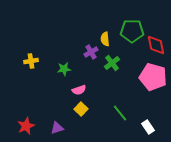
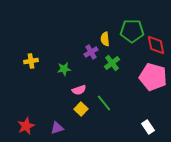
green line: moved 16 px left, 10 px up
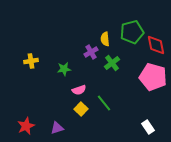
green pentagon: moved 1 px down; rotated 15 degrees counterclockwise
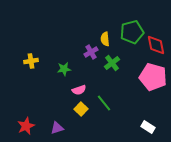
white rectangle: rotated 24 degrees counterclockwise
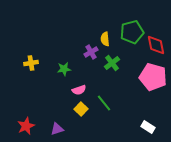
yellow cross: moved 2 px down
purple triangle: moved 1 px down
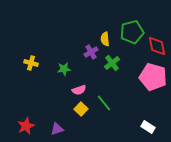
red diamond: moved 1 px right, 1 px down
yellow cross: rotated 24 degrees clockwise
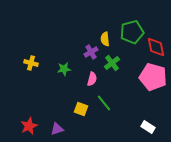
red diamond: moved 1 px left, 1 px down
pink semicircle: moved 13 px right, 11 px up; rotated 56 degrees counterclockwise
yellow square: rotated 24 degrees counterclockwise
red star: moved 3 px right
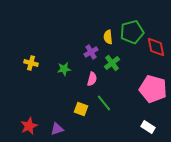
yellow semicircle: moved 3 px right, 2 px up
pink pentagon: moved 12 px down
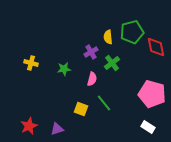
pink pentagon: moved 1 px left, 5 px down
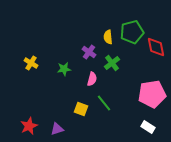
purple cross: moved 2 px left; rotated 24 degrees counterclockwise
yellow cross: rotated 16 degrees clockwise
pink pentagon: rotated 24 degrees counterclockwise
